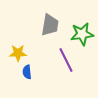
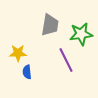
green star: moved 1 px left
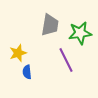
green star: moved 1 px left, 1 px up
yellow star: rotated 18 degrees counterclockwise
